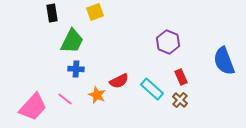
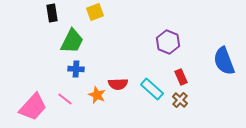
red semicircle: moved 1 px left, 3 px down; rotated 24 degrees clockwise
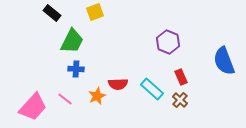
black rectangle: rotated 42 degrees counterclockwise
orange star: moved 1 px down; rotated 24 degrees clockwise
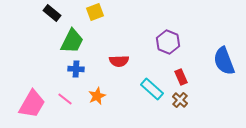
red semicircle: moved 1 px right, 23 px up
pink trapezoid: moved 1 px left, 3 px up; rotated 12 degrees counterclockwise
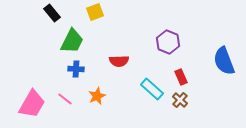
black rectangle: rotated 12 degrees clockwise
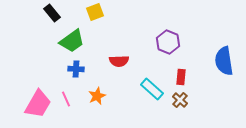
green trapezoid: rotated 28 degrees clockwise
blue semicircle: rotated 12 degrees clockwise
red rectangle: rotated 28 degrees clockwise
pink line: moved 1 px right; rotated 28 degrees clockwise
pink trapezoid: moved 6 px right
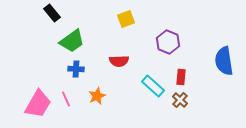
yellow square: moved 31 px right, 7 px down
cyan rectangle: moved 1 px right, 3 px up
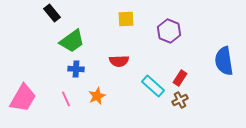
yellow square: rotated 18 degrees clockwise
purple hexagon: moved 1 px right, 11 px up
red rectangle: moved 1 px left, 1 px down; rotated 28 degrees clockwise
brown cross: rotated 21 degrees clockwise
pink trapezoid: moved 15 px left, 6 px up
